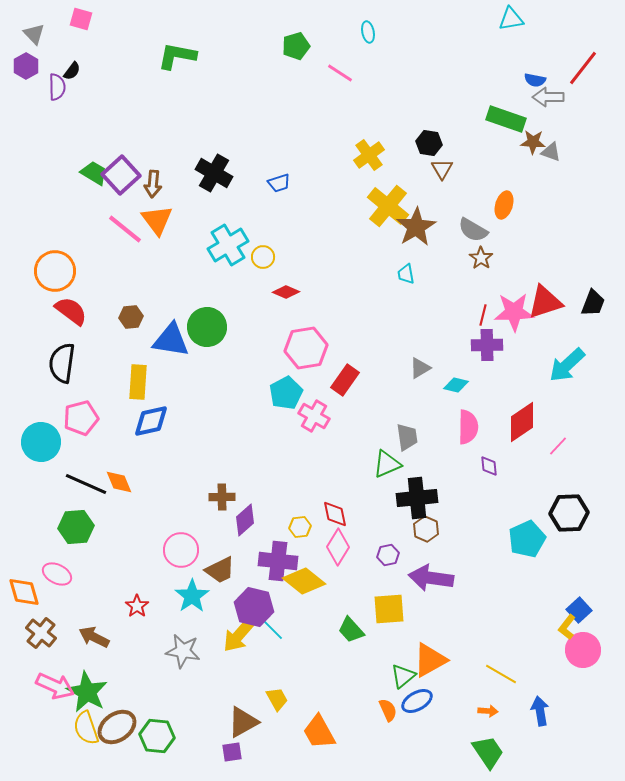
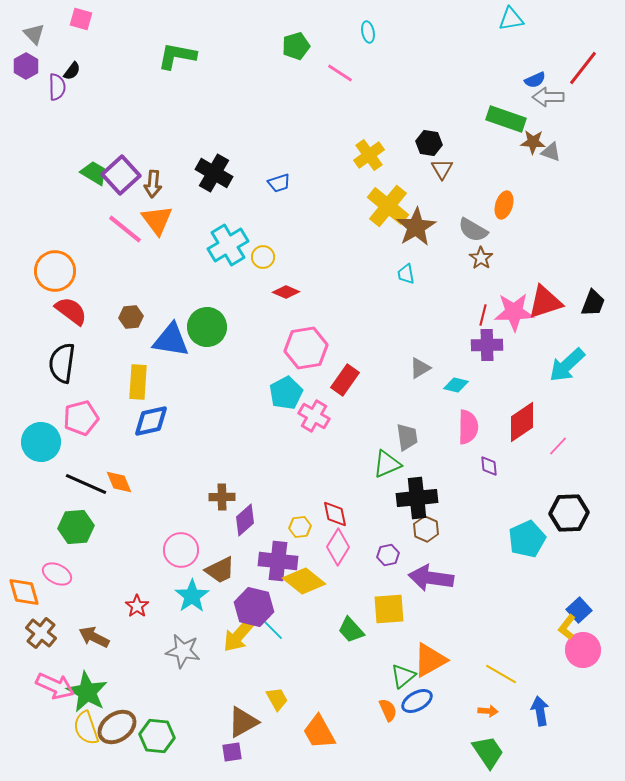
blue semicircle at (535, 80): rotated 35 degrees counterclockwise
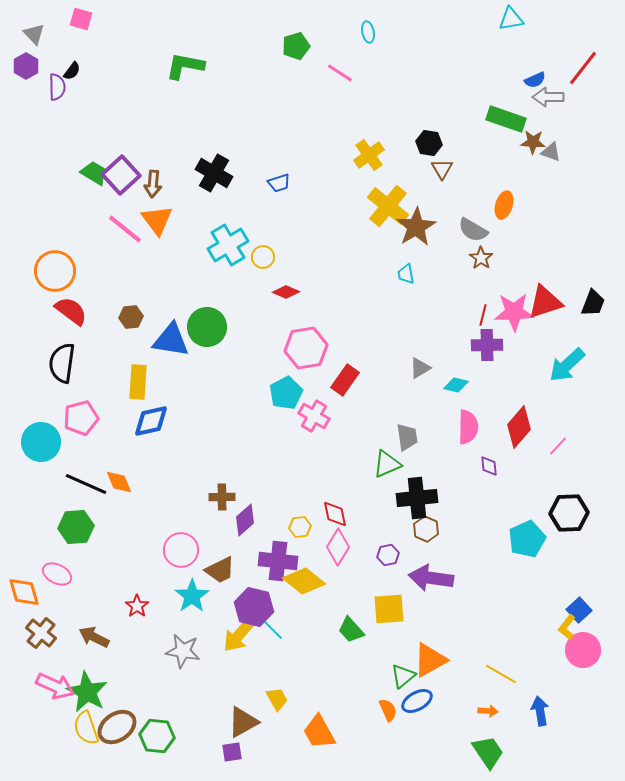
green L-shape at (177, 56): moved 8 px right, 10 px down
red diamond at (522, 422): moved 3 px left, 5 px down; rotated 15 degrees counterclockwise
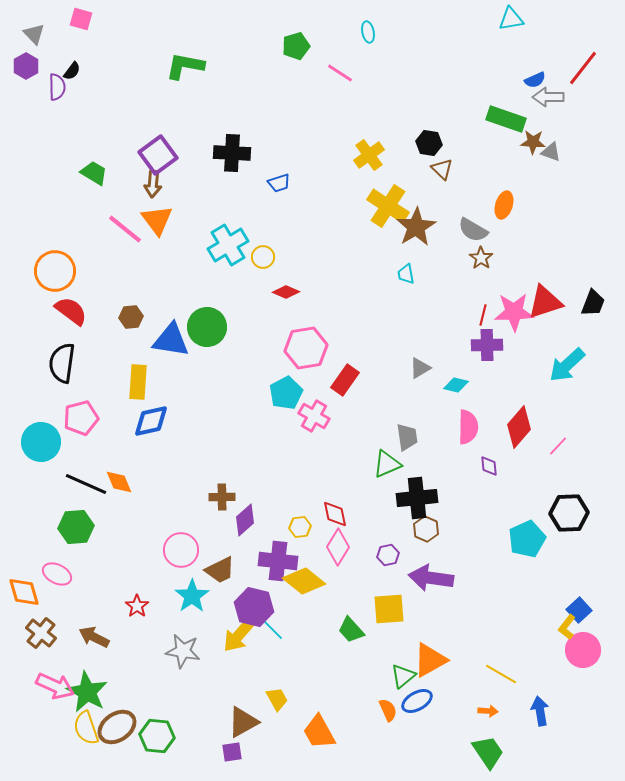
brown triangle at (442, 169): rotated 15 degrees counterclockwise
black cross at (214, 173): moved 18 px right, 20 px up; rotated 27 degrees counterclockwise
purple square at (121, 175): moved 37 px right, 20 px up; rotated 6 degrees clockwise
yellow cross at (388, 206): rotated 6 degrees counterclockwise
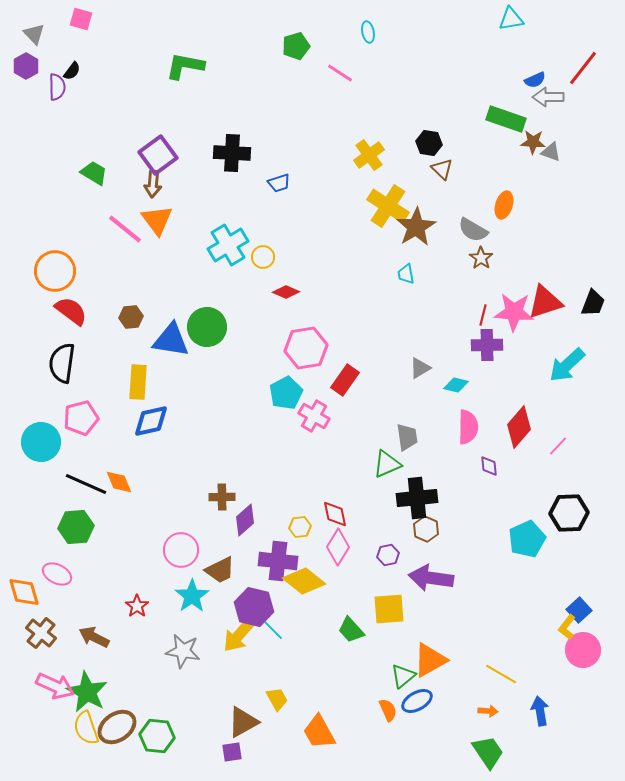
pink star at (514, 312): rotated 6 degrees clockwise
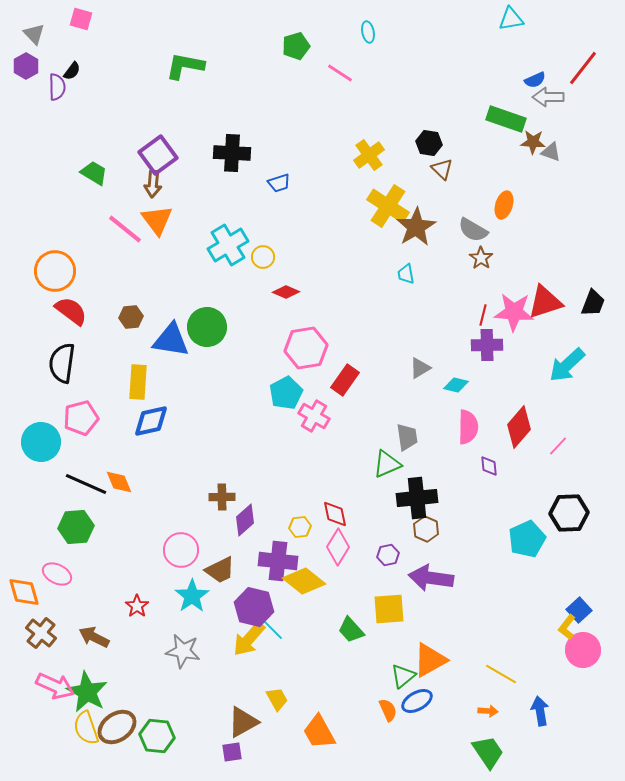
yellow arrow at (239, 635): moved 10 px right, 4 px down
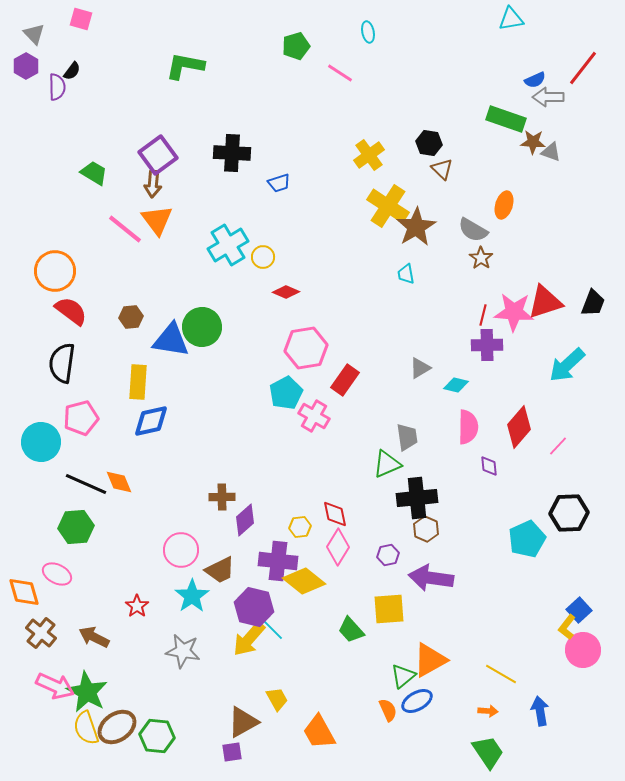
green circle at (207, 327): moved 5 px left
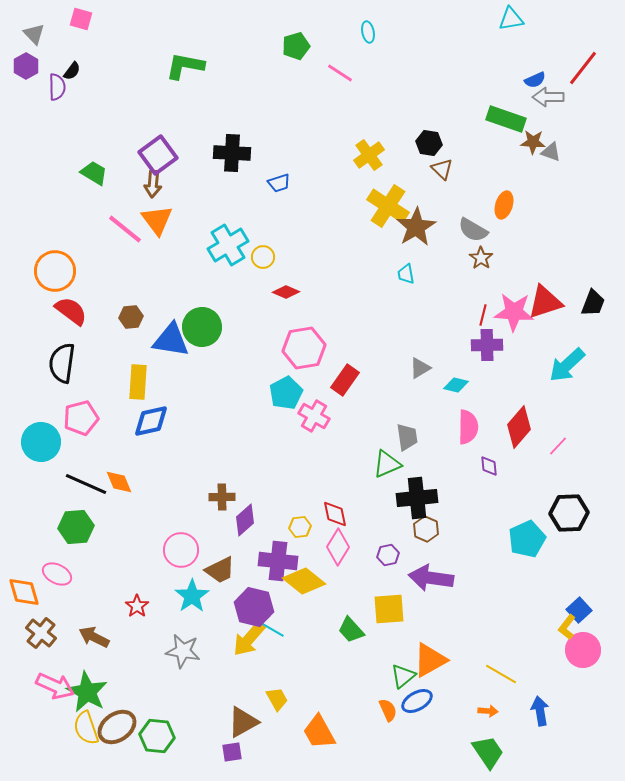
pink hexagon at (306, 348): moved 2 px left
cyan line at (273, 630): rotated 15 degrees counterclockwise
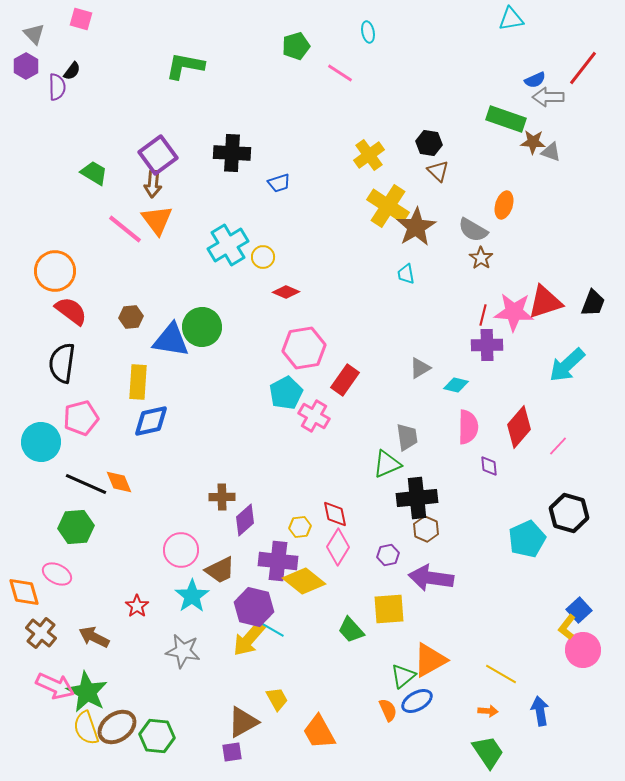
brown triangle at (442, 169): moved 4 px left, 2 px down
black hexagon at (569, 513): rotated 18 degrees clockwise
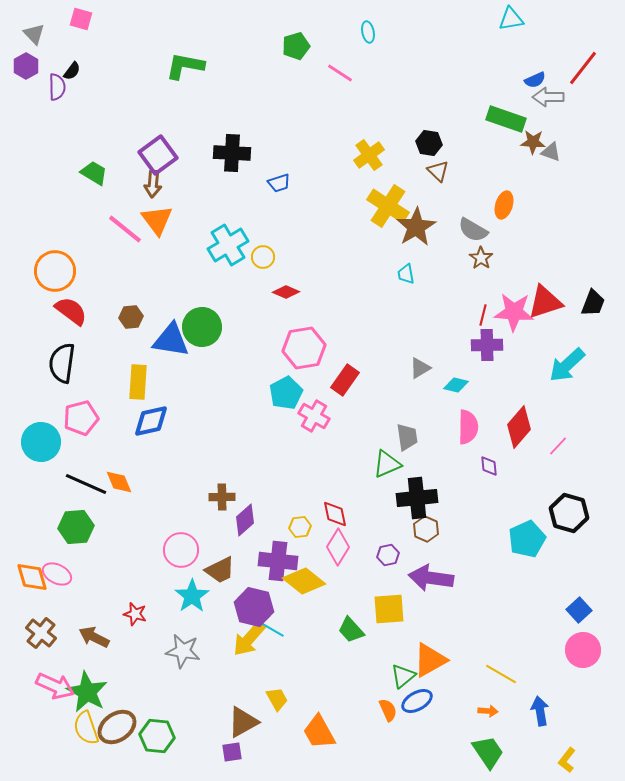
orange diamond at (24, 592): moved 8 px right, 15 px up
red star at (137, 606): moved 2 px left, 8 px down; rotated 20 degrees counterclockwise
yellow L-shape at (567, 627): moved 133 px down
